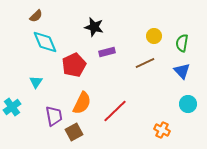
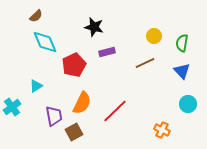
cyan triangle: moved 4 px down; rotated 24 degrees clockwise
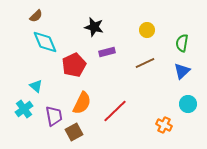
yellow circle: moved 7 px left, 6 px up
blue triangle: rotated 30 degrees clockwise
cyan triangle: rotated 48 degrees counterclockwise
cyan cross: moved 12 px right, 2 px down
orange cross: moved 2 px right, 5 px up
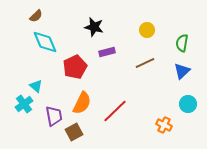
red pentagon: moved 1 px right, 2 px down
cyan cross: moved 5 px up
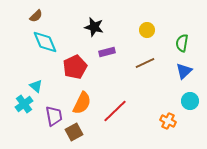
blue triangle: moved 2 px right
cyan circle: moved 2 px right, 3 px up
orange cross: moved 4 px right, 4 px up
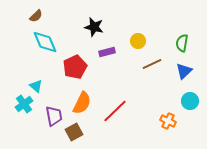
yellow circle: moved 9 px left, 11 px down
brown line: moved 7 px right, 1 px down
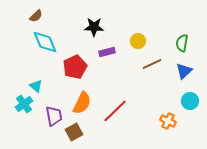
black star: rotated 12 degrees counterclockwise
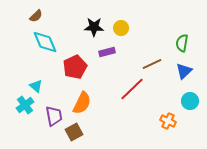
yellow circle: moved 17 px left, 13 px up
cyan cross: moved 1 px right, 1 px down
red line: moved 17 px right, 22 px up
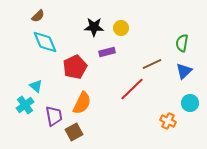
brown semicircle: moved 2 px right
cyan circle: moved 2 px down
